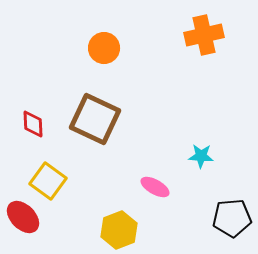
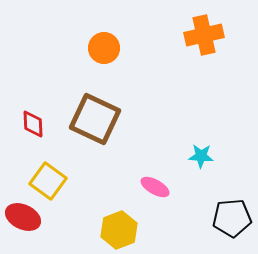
red ellipse: rotated 20 degrees counterclockwise
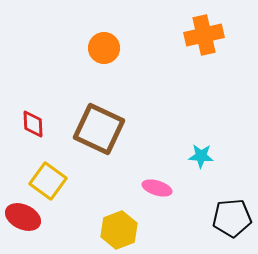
brown square: moved 4 px right, 10 px down
pink ellipse: moved 2 px right, 1 px down; rotated 12 degrees counterclockwise
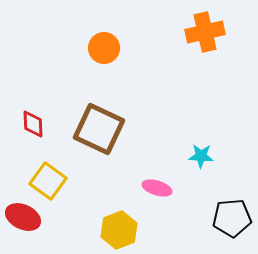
orange cross: moved 1 px right, 3 px up
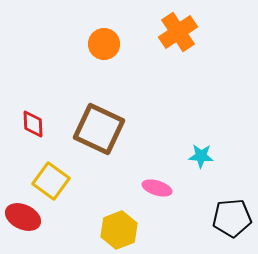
orange cross: moved 27 px left; rotated 21 degrees counterclockwise
orange circle: moved 4 px up
yellow square: moved 3 px right
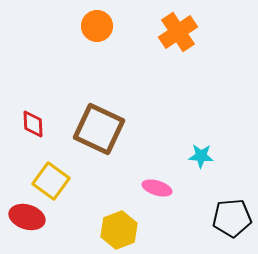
orange circle: moved 7 px left, 18 px up
red ellipse: moved 4 px right; rotated 8 degrees counterclockwise
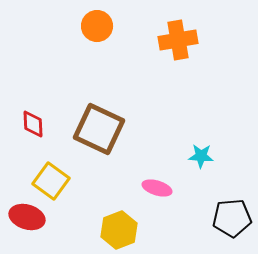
orange cross: moved 8 px down; rotated 24 degrees clockwise
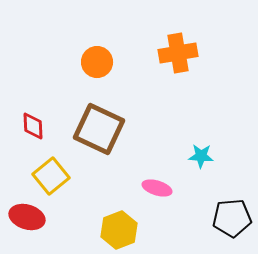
orange circle: moved 36 px down
orange cross: moved 13 px down
red diamond: moved 2 px down
yellow square: moved 5 px up; rotated 15 degrees clockwise
